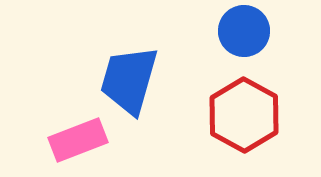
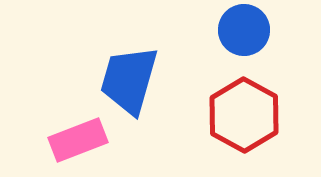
blue circle: moved 1 px up
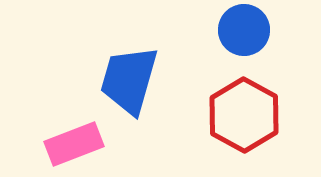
pink rectangle: moved 4 px left, 4 px down
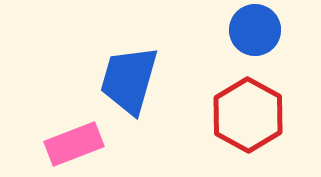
blue circle: moved 11 px right
red hexagon: moved 4 px right
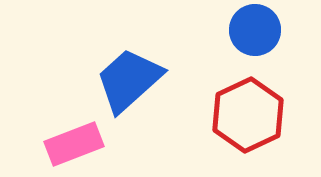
blue trapezoid: rotated 32 degrees clockwise
red hexagon: rotated 6 degrees clockwise
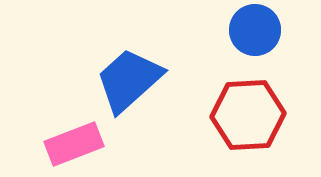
red hexagon: rotated 22 degrees clockwise
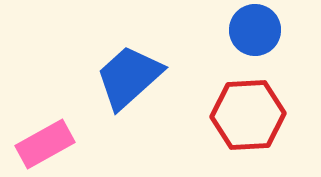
blue trapezoid: moved 3 px up
pink rectangle: moved 29 px left; rotated 8 degrees counterclockwise
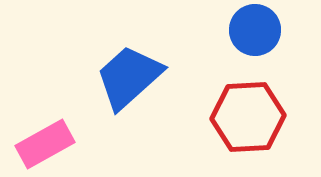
red hexagon: moved 2 px down
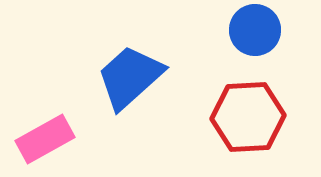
blue trapezoid: moved 1 px right
pink rectangle: moved 5 px up
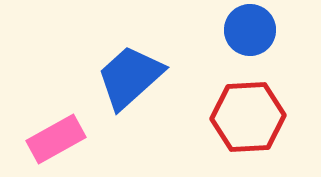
blue circle: moved 5 px left
pink rectangle: moved 11 px right
